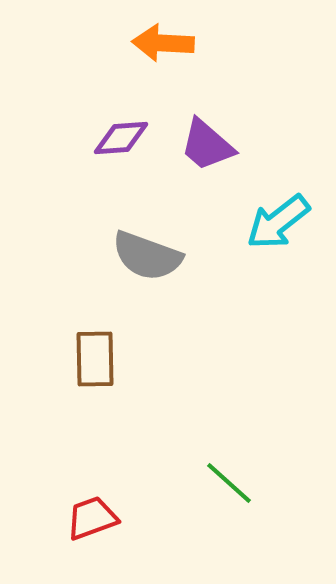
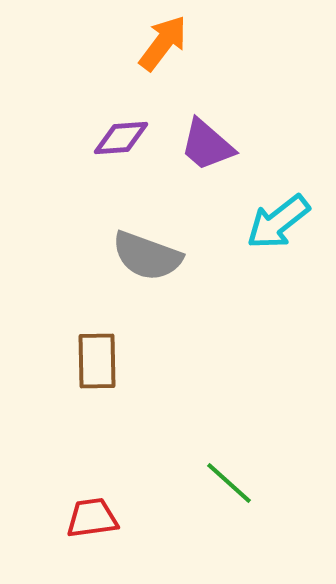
orange arrow: rotated 124 degrees clockwise
brown rectangle: moved 2 px right, 2 px down
red trapezoid: rotated 12 degrees clockwise
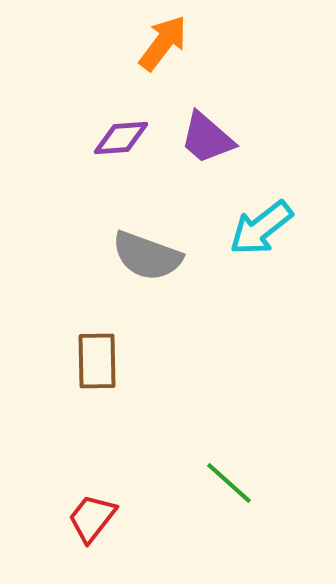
purple trapezoid: moved 7 px up
cyan arrow: moved 17 px left, 6 px down
red trapezoid: rotated 44 degrees counterclockwise
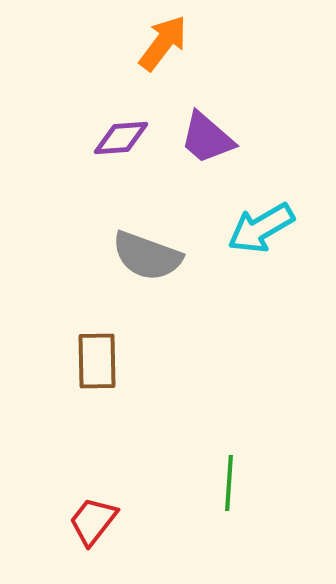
cyan arrow: rotated 8 degrees clockwise
green line: rotated 52 degrees clockwise
red trapezoid: moved 1 px right, 3 px down
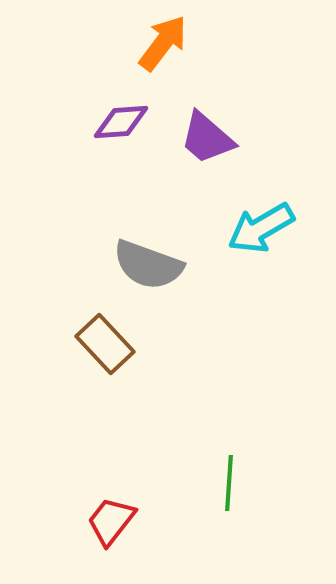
purple diamond: moved 16 px up
gray semicircle: moved 1 px right, 9 px down
brown rectangle: moved 8 px right, 17 px up; rotated 42 degrees counterclockwise
red trapezoid: moved 18 px right
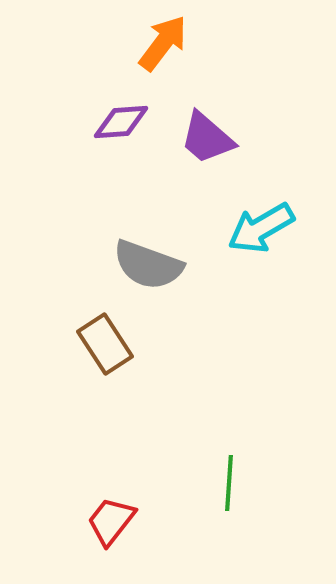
brown rectangle: rotated 10 degrees clockwise
